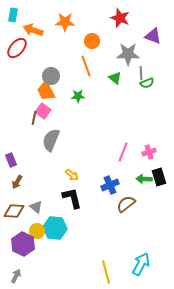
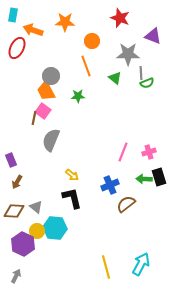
red ellipse: rotated 15 degrees counterclockwise
yellow line: moved 5 px up
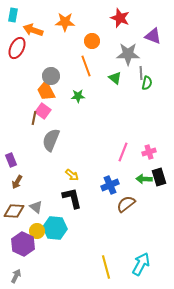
green semicircle: rotated 56 degrees counterclockwise
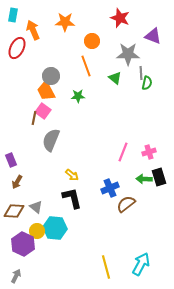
orange arrow: rotated 48 degrees clockwise
blue cross: moved 3 px down
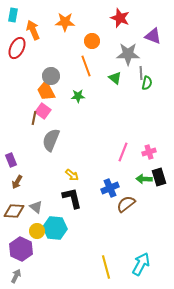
purple hexagon: moved 2 px left, 5 px down
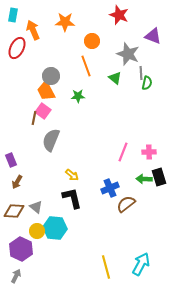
red star: moved 1 px left, 3 px up
gray star: rotated 20 degrees clockwise
pink cross: rotated 16 degrees clockwise
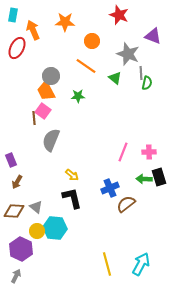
orange line: rotated 35 degrees counterclockwise
brown line: rotated 16 degrees counterclockwise
yellow line: moved 1 px right, 3 px up
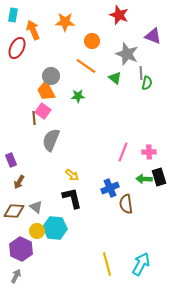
gray star: moved 1 px left
brown arrow: moved 2 px right
brown semicircle: rotated 60 degrees counterclockwise
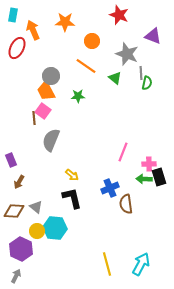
pink cross: moved 12 px down
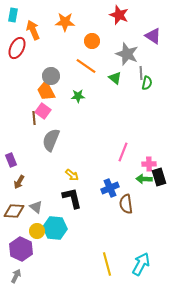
purple triangle: rotated 12 degrees clockwise
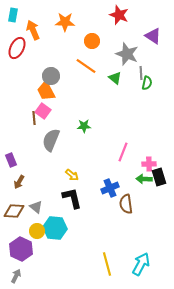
green star: moved 6 px right, 30 px down
